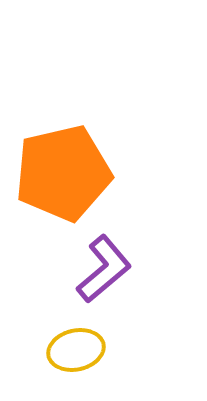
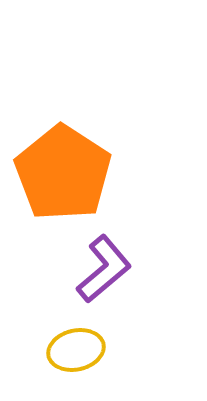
orange pentagon: rotated 26 degrees counterclockwise
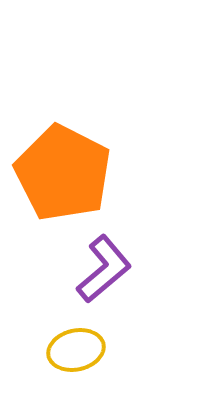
orange pentagon: rotated 6 degrees counterclockwise
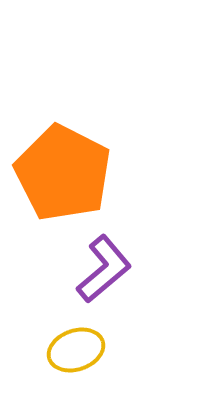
yellow ellipse: rotated 6 degrees counterclockwise
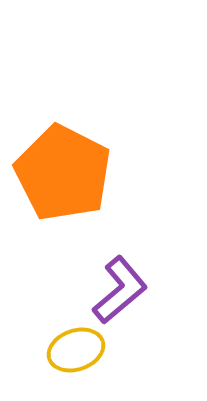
purple L-shape: moved 16 px right, 21 px down
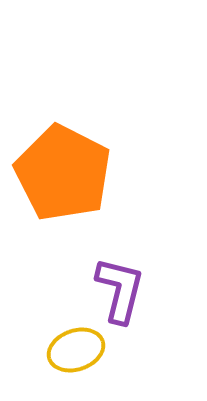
purple L-shape: rotated 36 degrees counterclockwise
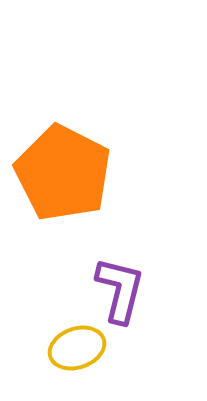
yellow ellipse: moved 1 px right, 2 px up
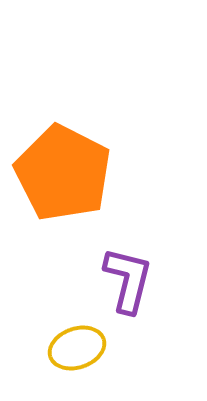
purple L-shape: moved 8 px right, 10 px up
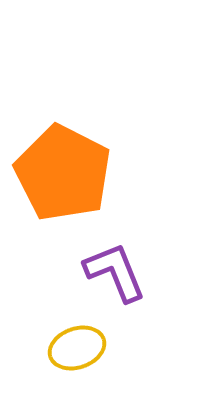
purple L-shape: moved 13 px left, 8 px up; rotated 36 degrees counterclockwise
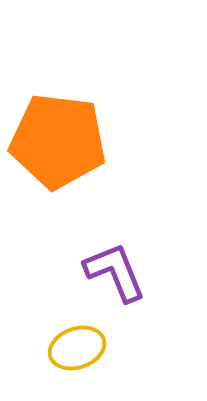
orange pentagon: moved 5 px left, 32 px up; rotated 20 degrees counterclockwise
